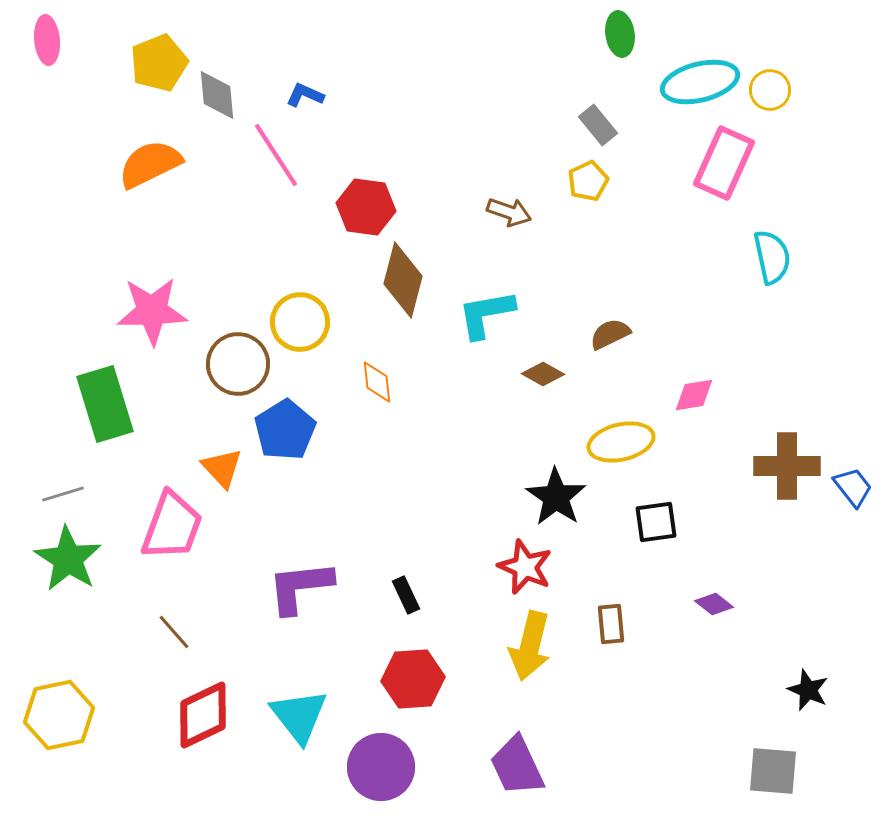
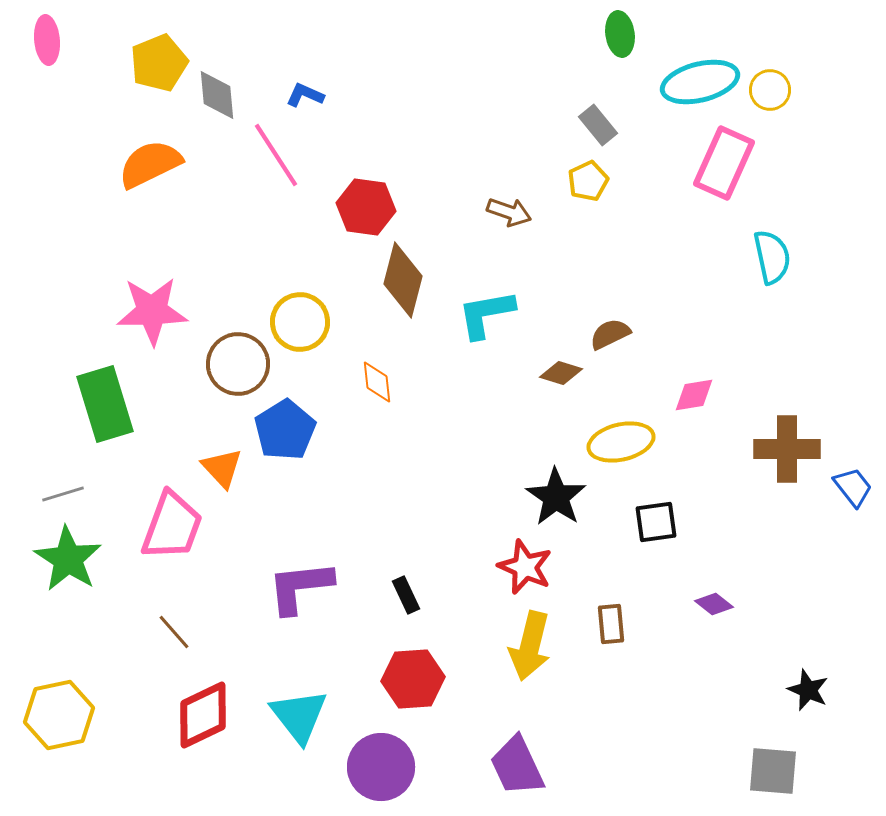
brown diamond at (543, 374): moved 18 px right, 1 px up; rotated 12 degrees counterclockwise
brown cross at (787, 466): moved 17 px up
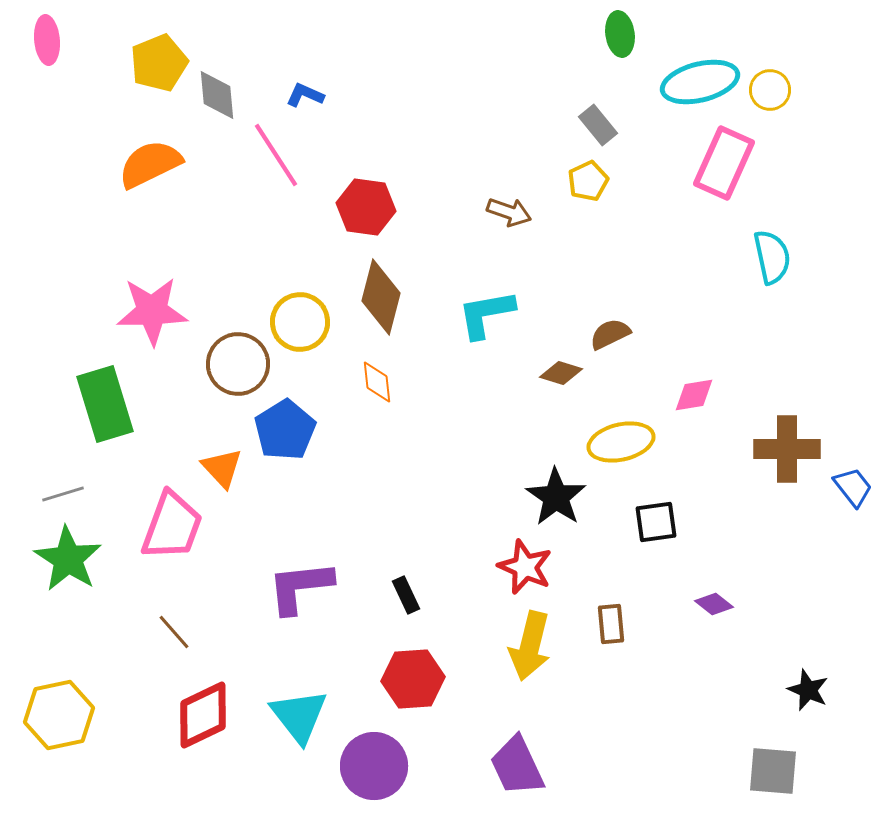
brown diamond at (403, 280): moved 22 px left, 17 px down
purple circle at (381, 767): moved 7 px left, 1 px up
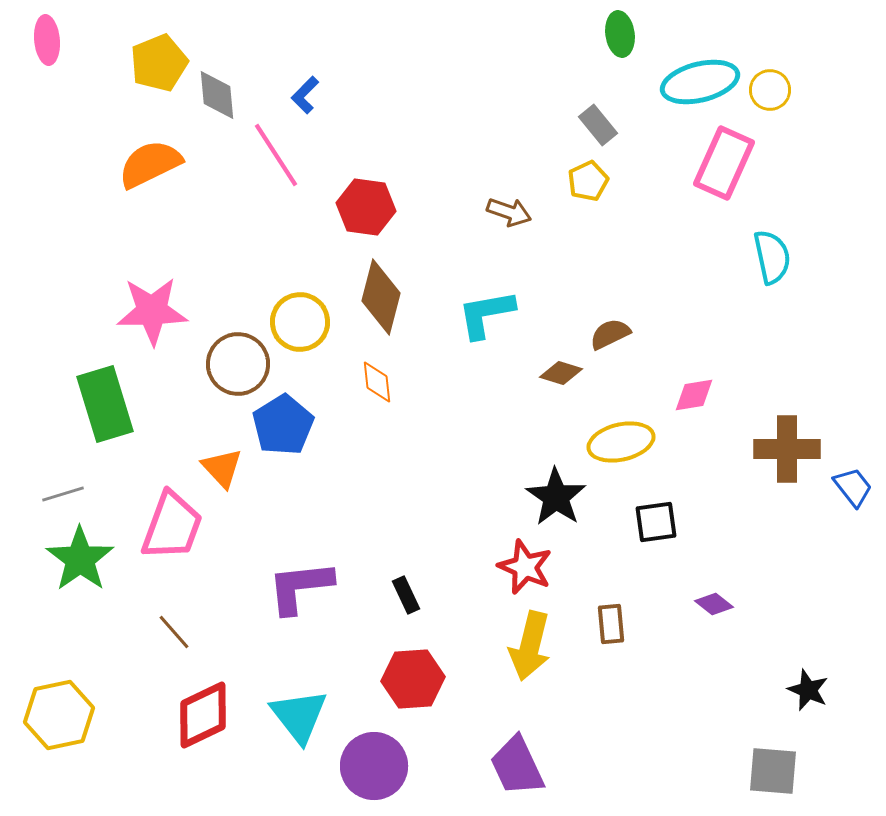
blue L-shape at (305, 95): rotated 69 degrees counterclockwise
blue pentagon at (285, 430): moved 2 px left, 5 px up
green star at (68, 559): moved 12 px right; rotated 4 degrees clockwise
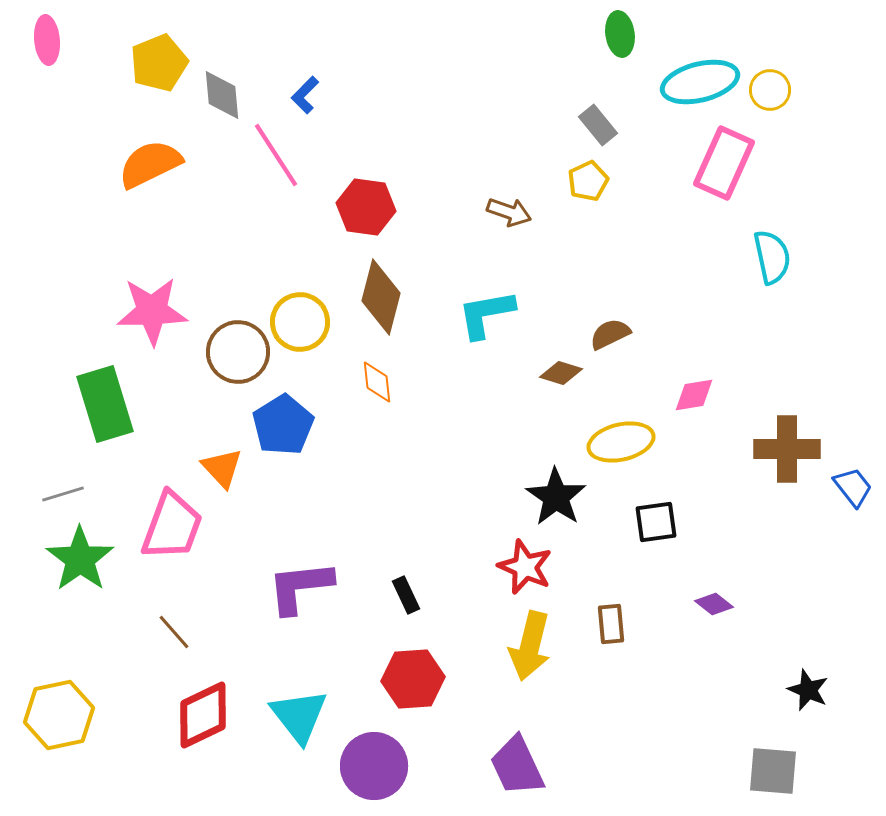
gray diamond at (217, 95): moved 5 px right
brown circle at (238, 364): moved 12 px up
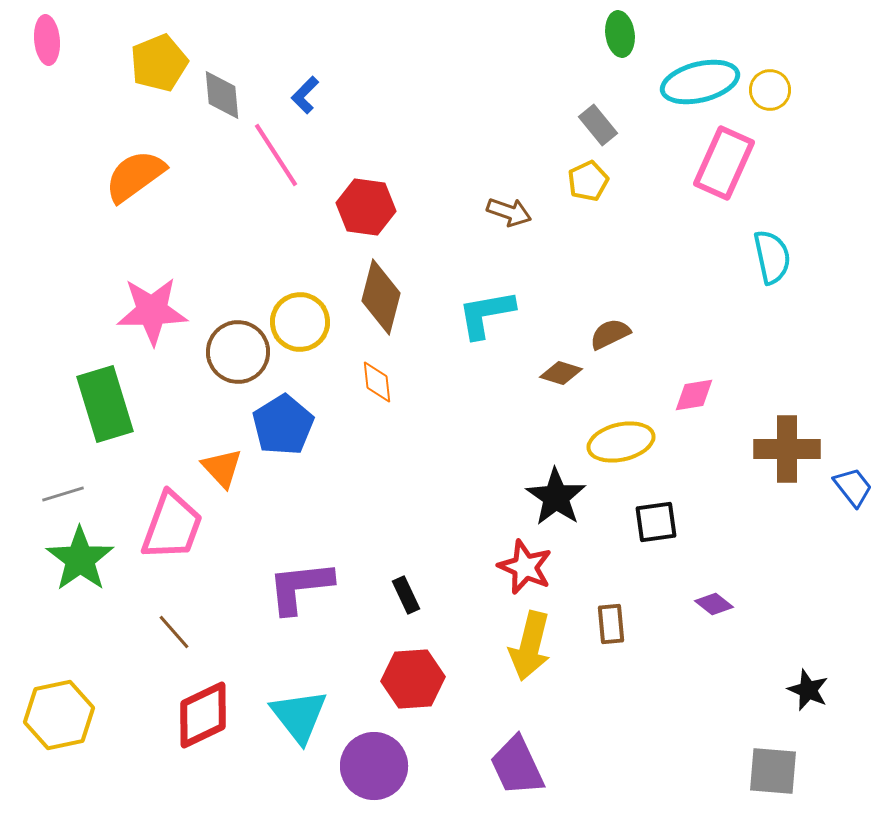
orange semicircle at (150, 164): moved 15 px left, 12 px down; rotated 10 degrees counterclockwise
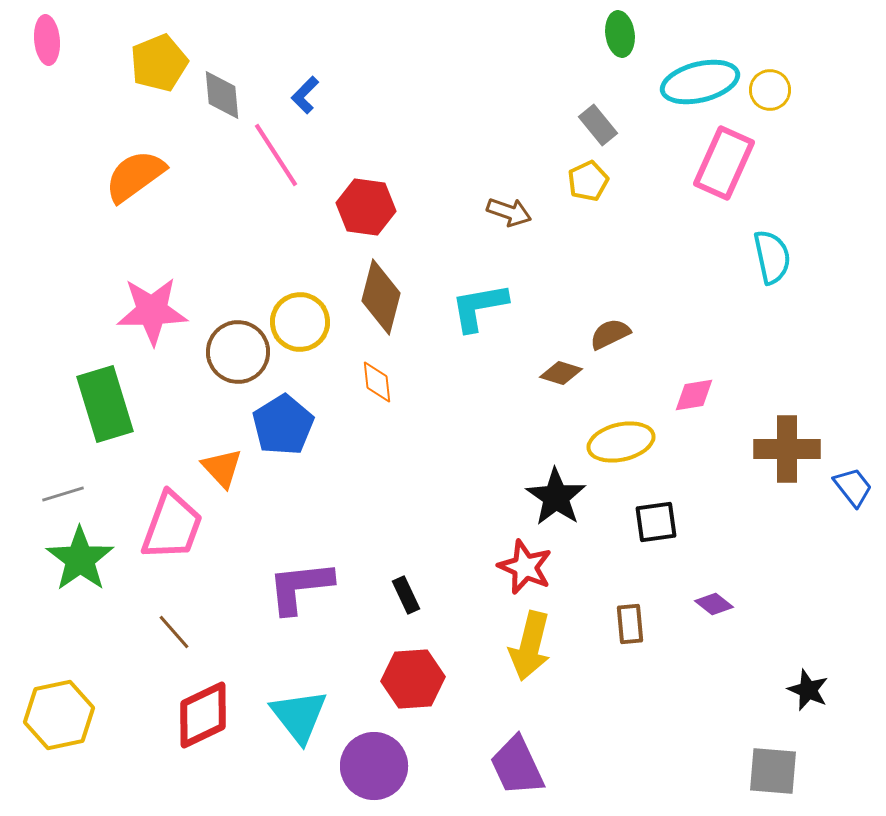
cyan L-shape at (486, 314): moved 7 px left, 7 px up
brown rectangle at (611, 624): moved 19 px right
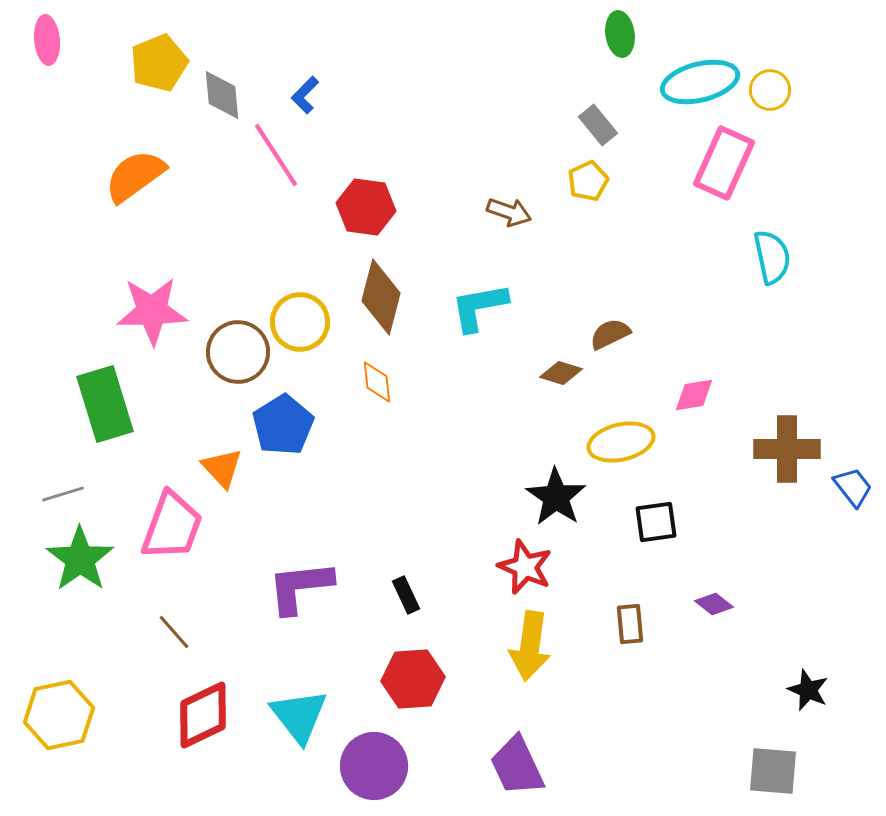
yellow arrow at (530, 646): rotated 6 degrees counterclockwise
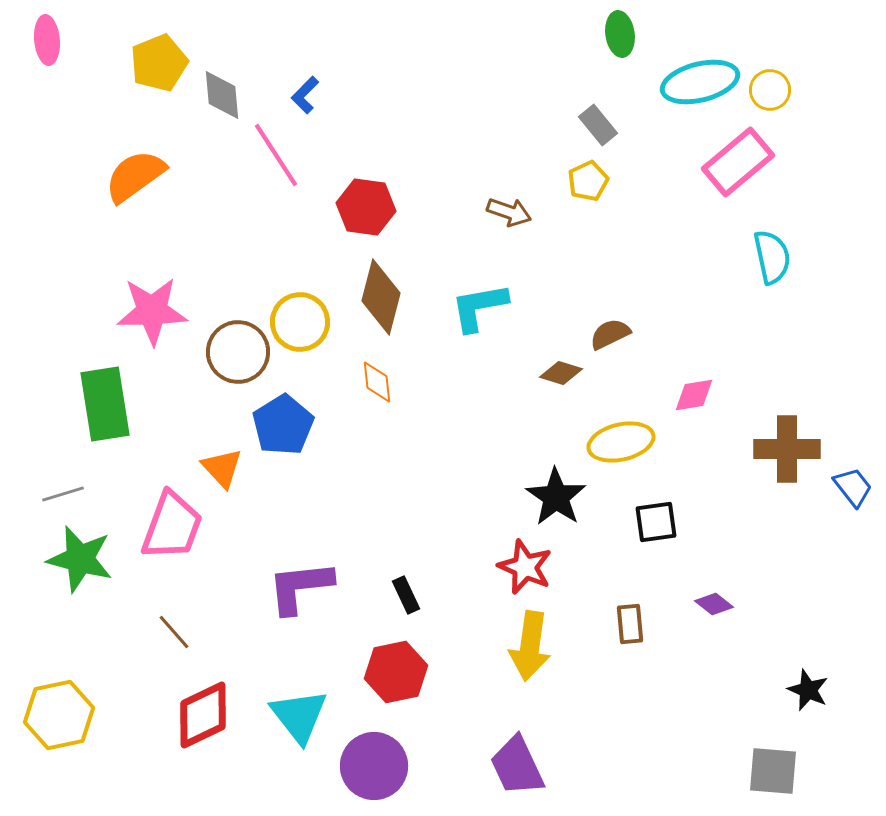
pink rectangle at (724, 163): moved 14 px right, 1 px up; rotated 26 degrees clockwise
green rectangle at (105, 404): rotated 8 degrees clockwise
green star at (80, 559): rotated 22 degrees counterclockwise
red hexagon at (413, 679): moved 17 px left, 7 px up; rotated 8 degrees counterclockwise
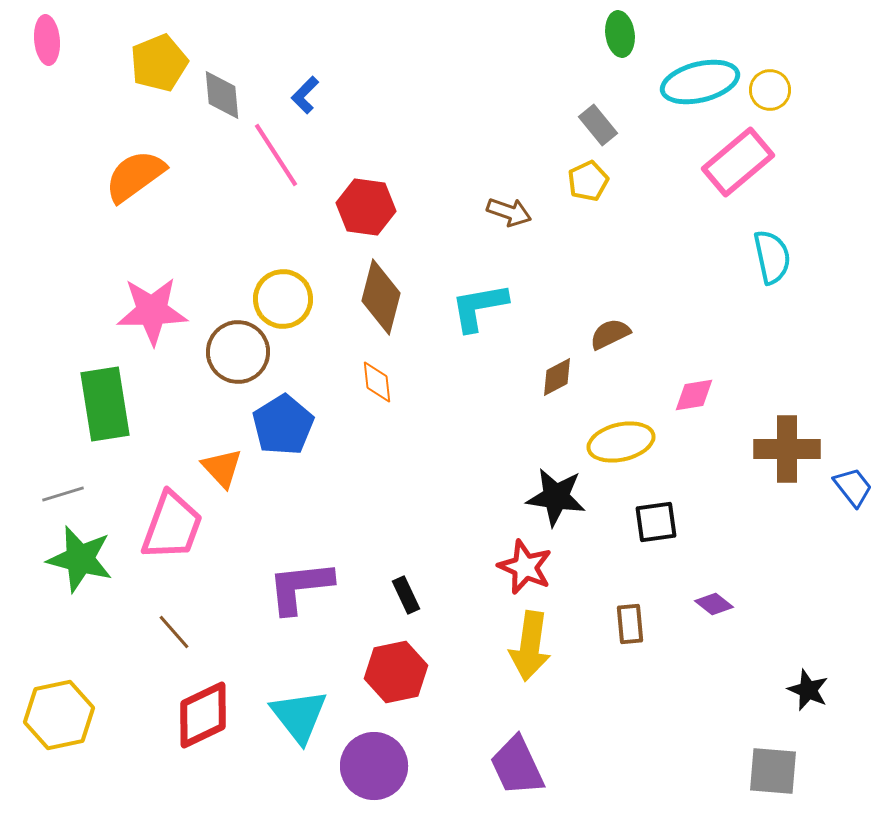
yellow circle at (300, 322): moved 17 px left, 23 px up
brown diamond at (561, 373): moved 4 px left, 4 px down; rotated 45 degrees counterclockwise
black star at (556, 497): rotated 26 degrees counterclockwise
